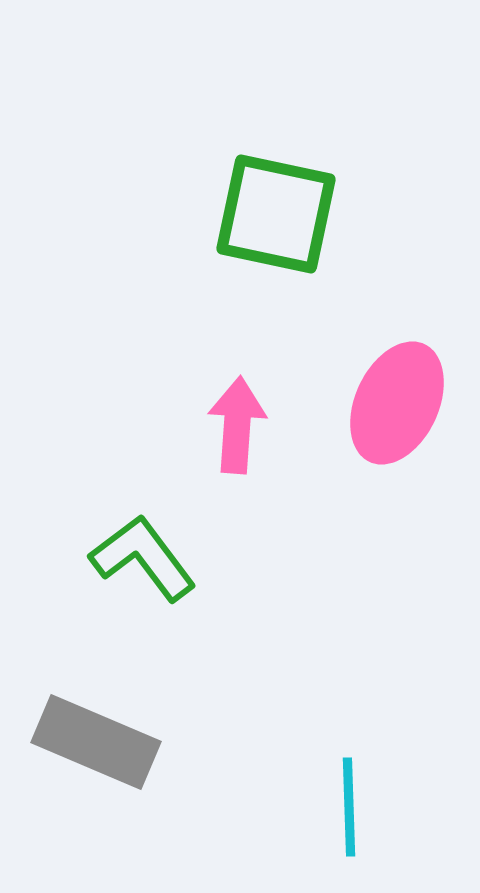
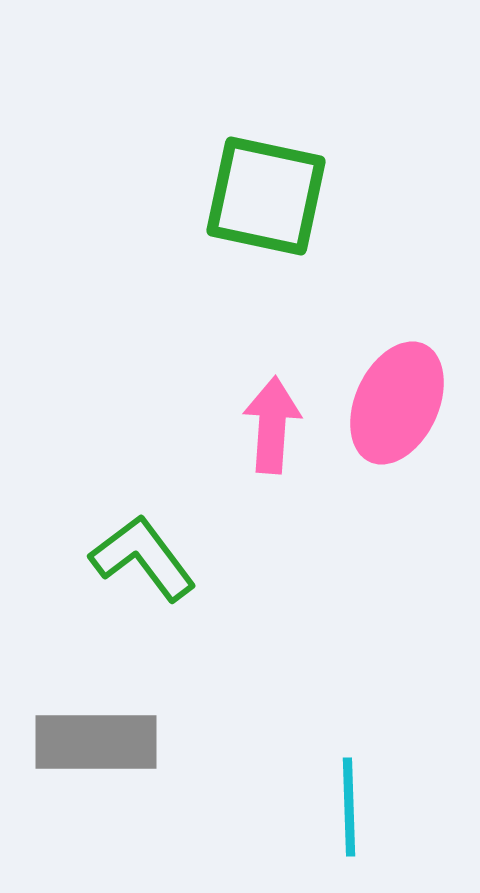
green square: moved 10 px left, 18 px up
pink arrow: moved 35 px right
gray rectangle: rotated 23 degrees counterclockwise
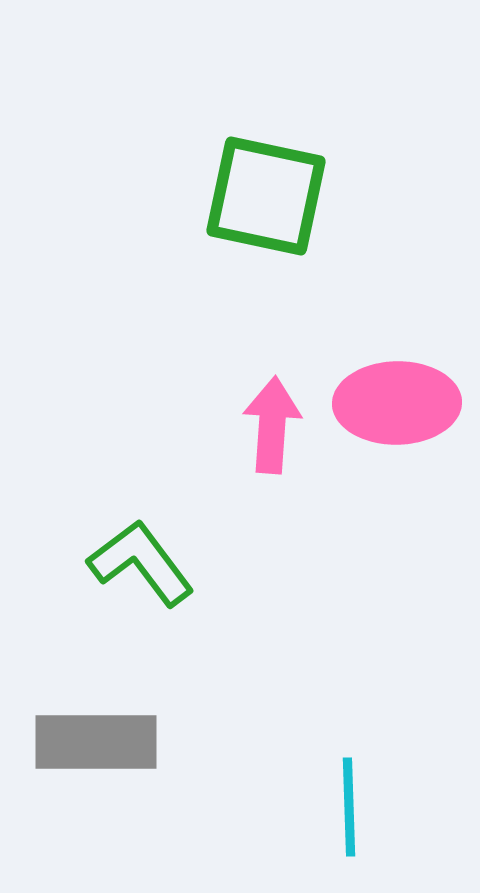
pink ellipse: rotated 64 degrees clockwise
green L-shape: moved 2 px left, 5 px down
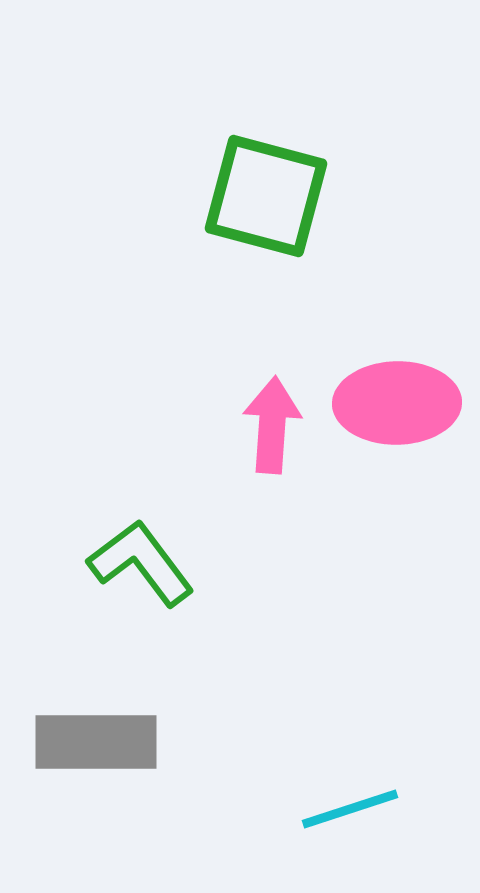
green square: rotated 3 degrees clockwise
cyan line: moved 1 px right, 2 px down; rotated 74 degrees clockwise
